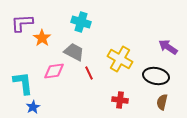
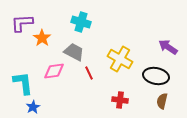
brown semicircle: moved 1 px up
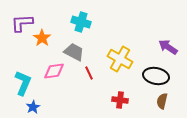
cyan L-shape: rotated 30 degrees clockwise
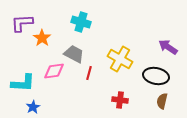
gray trapezoid: moved 2 px down
red line: rotated 40 degrees clockwise
cyan L-shape: rotated 70 degrees clockwise
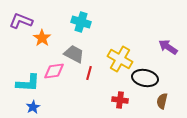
purple L-shape: moved 1 px left, 2 px up; rotated 25 degrees clockwise
black ellipse: moved 11 px left, 2 px down
cyan L-shape: moved 5 px right
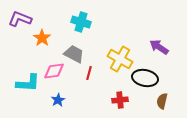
purple L-shape: moved 1 px left, 2 px up
purple arrow: moved 9 px left
red cross: rotated 14 degrees counterclockwise
blue star: moved 25 px right, 7 px up
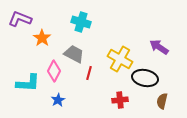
pink diamond: rotated 55 degrees counterclockwise
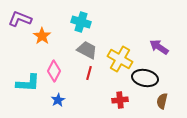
orange star: moved 2 px up
gray trapezoid: moved 13 px right, 4 px up
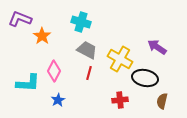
purple arrow: moved 2 px left
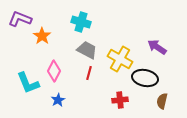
cyan L-shape: rotated 65 degrees clockwise
